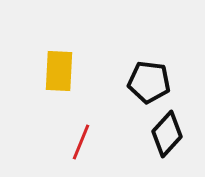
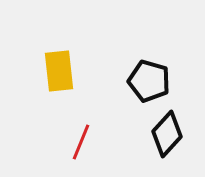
yellow rectangle: rotated 9 degrees counterclockwise
black pentagon: moved 1 px up; rotated 9 degrees clockwise
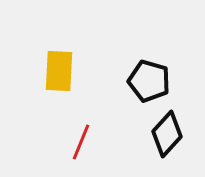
yellow rectangle: rotated 9 degrees clockwise
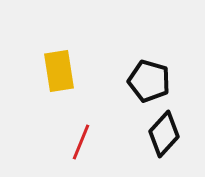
yellow rectangle: rotated 12 degrees counterclockwise
black diamond: moved 3 px left
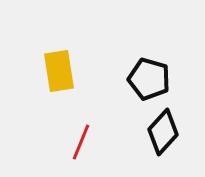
black pentagon: moved 2 px up
black diamond: moved 1 px left, 2 px up
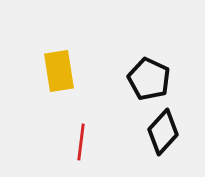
black pentagon: rotated 9 degrees clockwise
red line: rotated 15 degrees counterclockwise
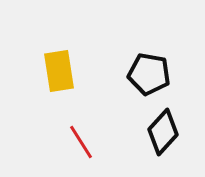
black pentagon: moved 5 px up; rotated 15 degrees counterclockwise
red line: rotated 39 degrees counterclockwise
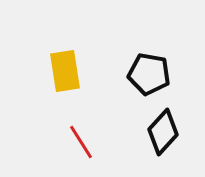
yellow rectangle: moved 6 px right
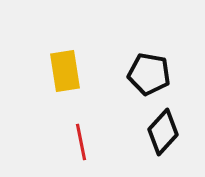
red line: rotated 21 degrees clockwise
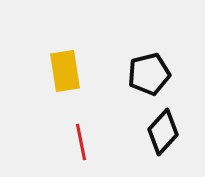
black pentagon: rotated 24 degrees counterclockwise
